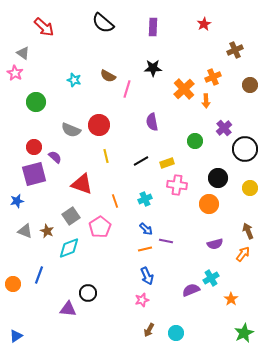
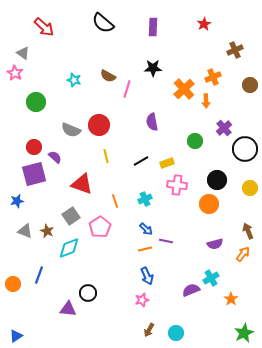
black circle at (218, 178): moved 1 px left, 2 px down
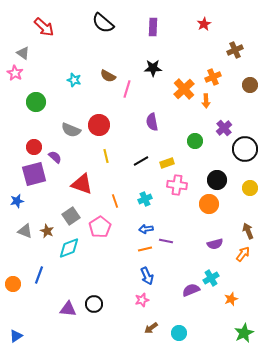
blue arrow at (146, 229): rotated 128 degrees clockwise
black circle at (88, 293): moved 6 px right, 11 px down
orange star at (231, 299): rotated 16 degrees clockwise
brown arrow at (149, 330): moved 2 px right, 2 px up; rotated 24 degrees clockwise
cyan circle at (176, 333): moved 3 px right
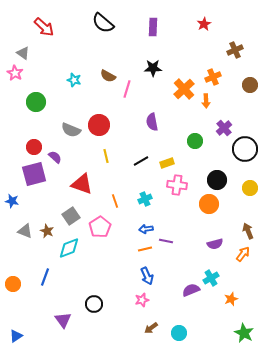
blue star at (17, 201): moved 5 px left; rotated 24 degrees clockwise
blue line at (39, 275): moved 6 px right, 2 px down
purple triangle at (68, 309): moved 5 px left, 11 px down; rotated 48 degrees clockwise
green star at (244, 333): rotated 18 degrees counterclockwise
